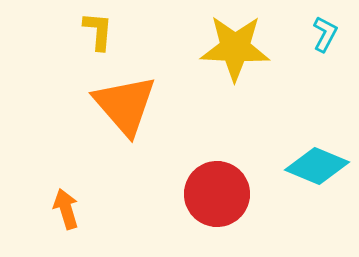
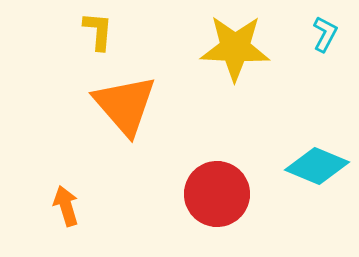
orange arrow: moved 3 px up
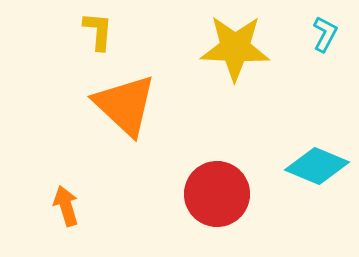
orange triangle: rotated 6 degrees counterclockwise
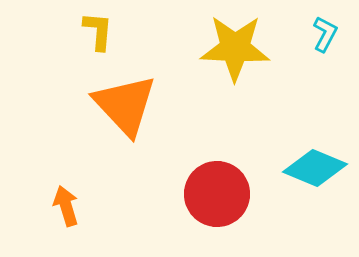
orange triangle: rotated 4 degrees clockwise
cyan diamond: moved 2 px left, 2 px down
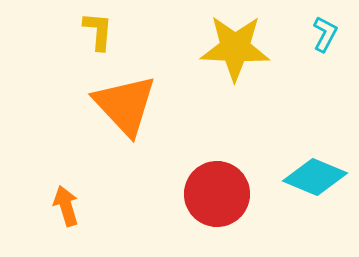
cyan diamond: moved 9 px down
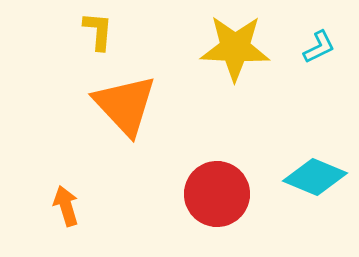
cyan L-shape: moved 6 px left, 13 px down; rotated 36 degrees clockwise
